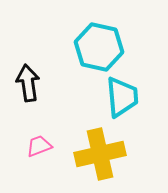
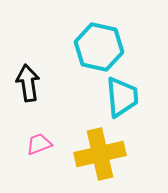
pink trapezoid: moved 2 px up
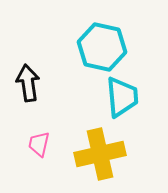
cyan hexagon: moved 3 px right
pink trapezoid: rotated 56 degrees counterclockwise
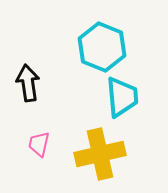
cyan hexagon: rotated 9 degrees clockwise
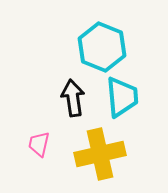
black arrow: moved 45 px right, 15 px down
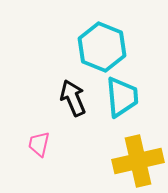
black arrow: rotated 15 degrees counterclockwise
yellow cross: moved 38 px right, 7 px down
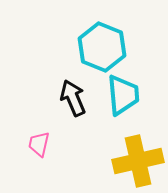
cyan trapezoid: moved 1 px right, 2 px up
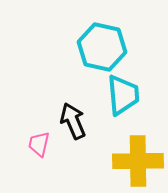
cyan hexagon: rotated 9 degrees counterclockwise
black arrow: moved 23 px down
yellow cross: rotated 12 degrees clockwise
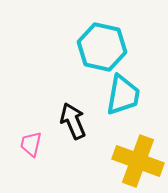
cyan trapezoid: rotated 15 degrees clockwise
pink trapezoid: moved 8 px left
yellow cross: rotated 21 degrees clockwise
